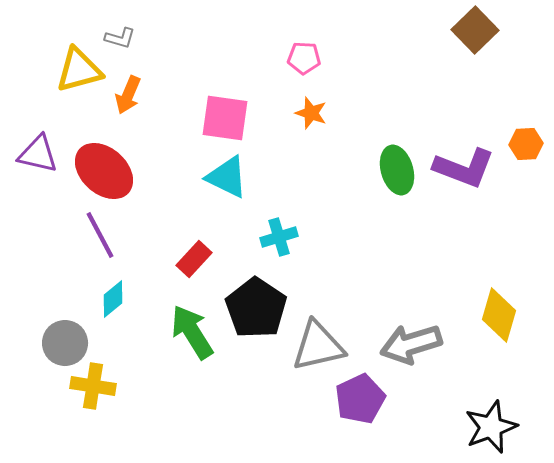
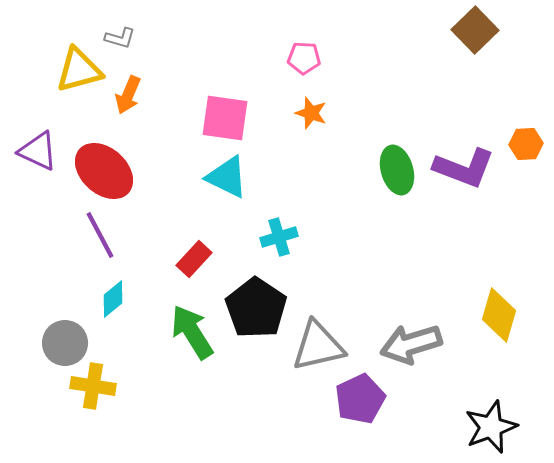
purple triangle: moved 3 px up; rotated 12 degrees clockwise
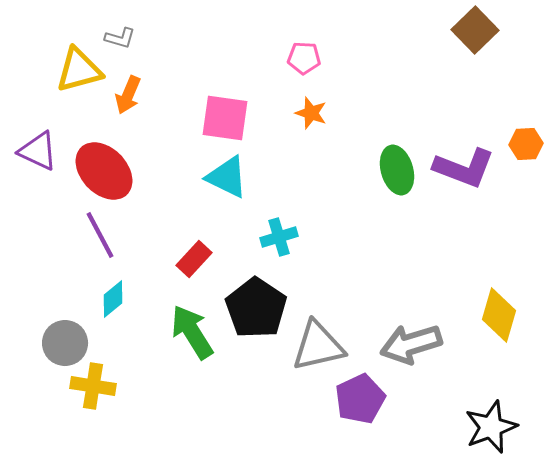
red ellipse: rotated 4 degrees clockwise
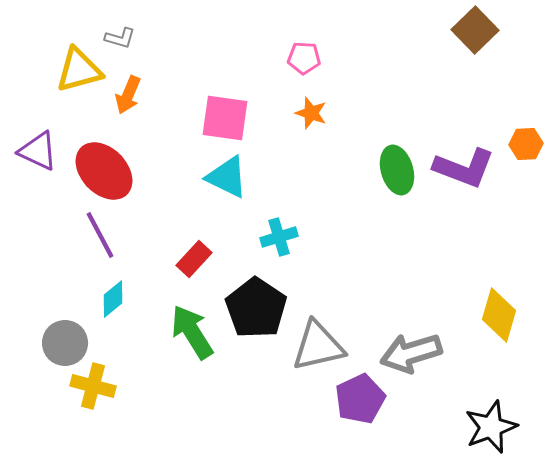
gray arrow: moved 9 px down
yellow cross: rotated 6 degrees clockwise
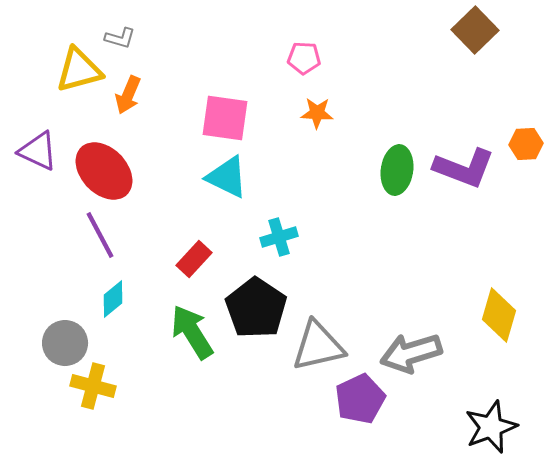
orange star: moved 6 px right; rotated 16 degrees counterclockwise
green ellipse: rotated 24 degrees clockwise
